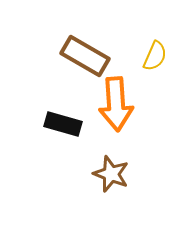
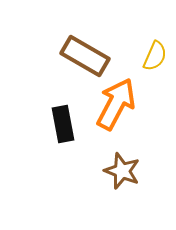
orange arrow: rotated 148 degrees counterclockwise
black rectangle: rotated 63 degrees clockwise
brown star: moved 11 px right, 3 px up
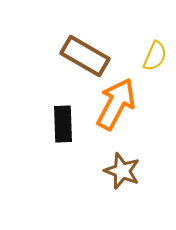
black rectangle: rotated 9 degrees clockwise
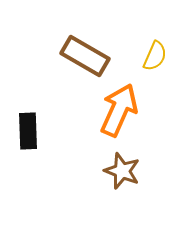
orange arrow: moved 3 px right, 6 px down; rotated 4 degrees counterclockwise
black rectangle: moved 35 px left, 7 px down
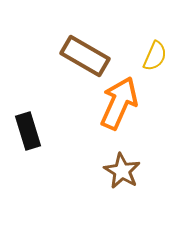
orange arrow: moved 7 px up
black rectangle: rotated 15 degrees counterclockwise
brown star: rotated 9 degrees clockwise
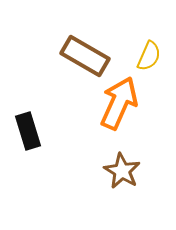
yellow semicircle: moved 6 px left
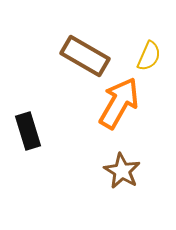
orange arrow: rotated 6 degrees clockwise
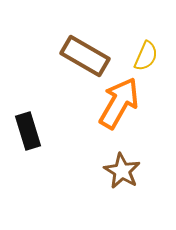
yellow semicircle: moved 3 px left
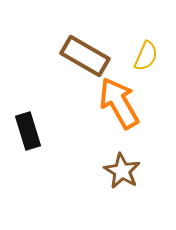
orange arrow: rotated 60 degrees counterclockwise
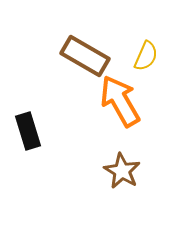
orange arrow: moved 1 px right, 2 px up
